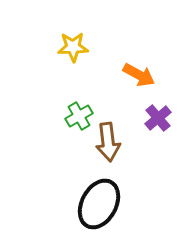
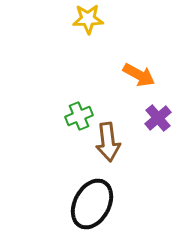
yellow star: moved 15 px right, 28 px up
green cross: rotated 8 degrees clockwise
black ellipse: moved 7 px left
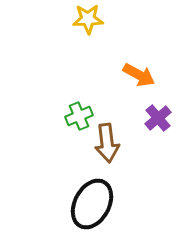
brown arrow: moved 1 px left, 1 px down
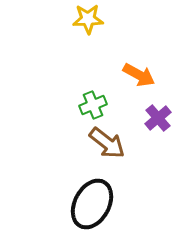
green cross: moved 14 px right, 11 px up
brown arrow: rotated 45 degrees counterclockwise
